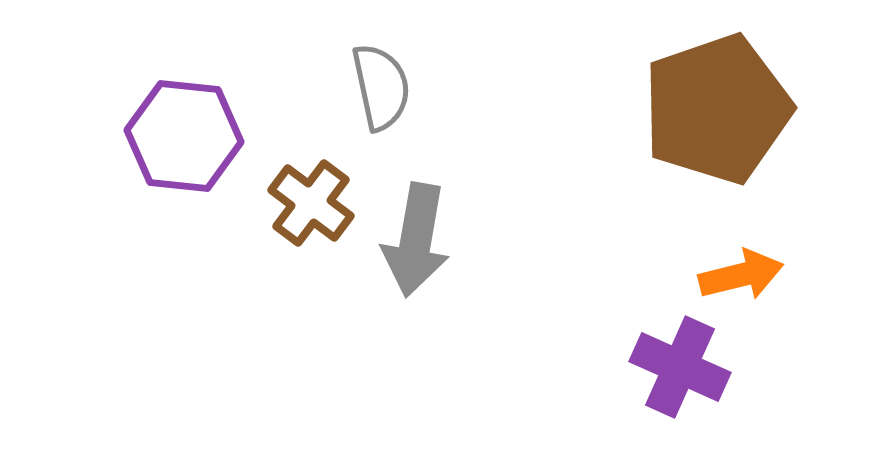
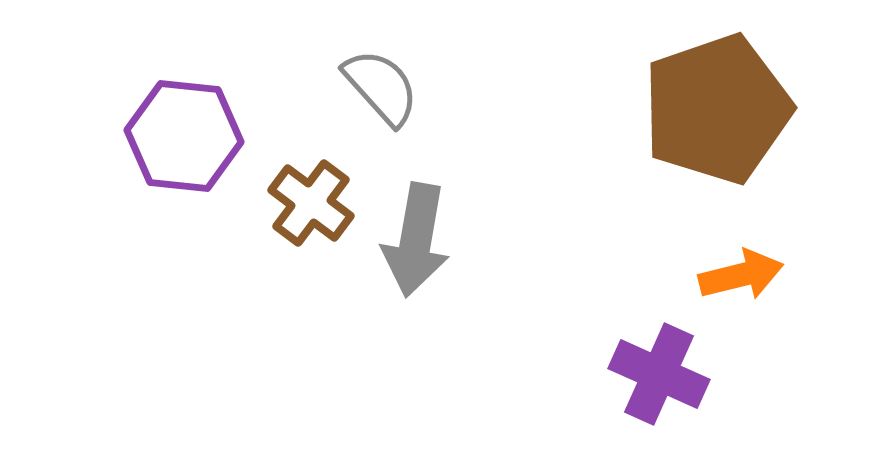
gray semicircle: rotated 30 degrees counterclockwise
purple cross: moved 21 px left, 7 px down
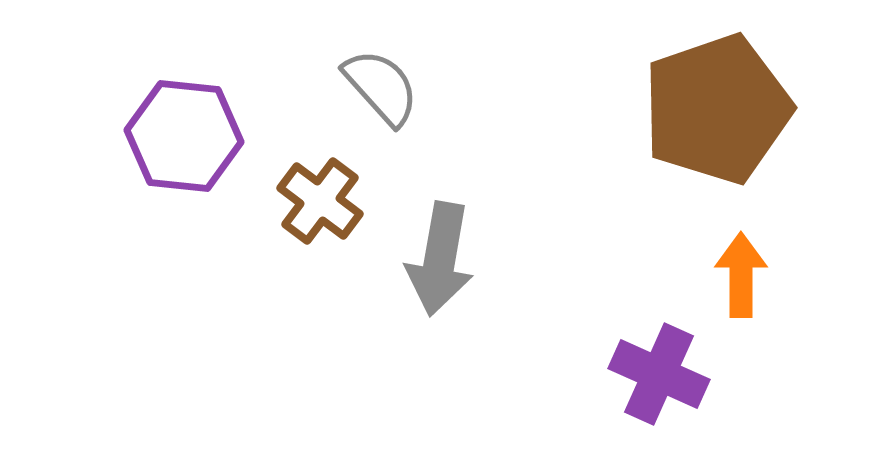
brown cross: moved 9 px right, 2 px up
gray arrow: moved 24 px right, 19 px down
orange arrow: rotated 76 degrees counterclockwise
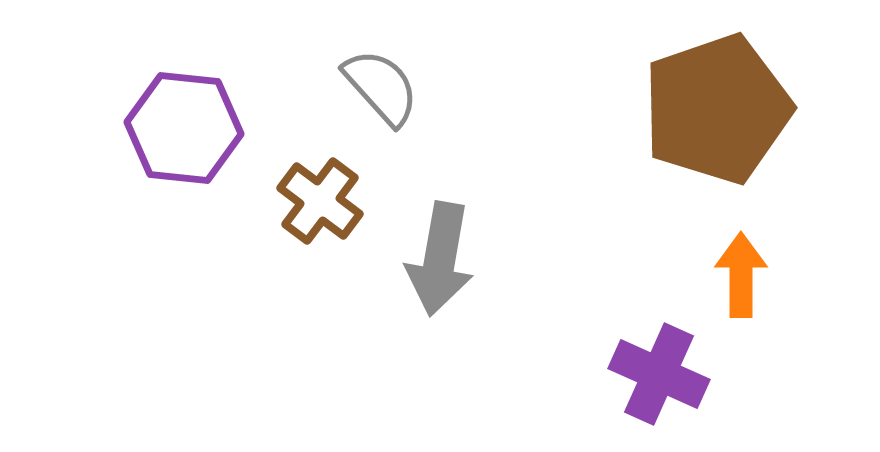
purple hexagon: moved 8 px up
